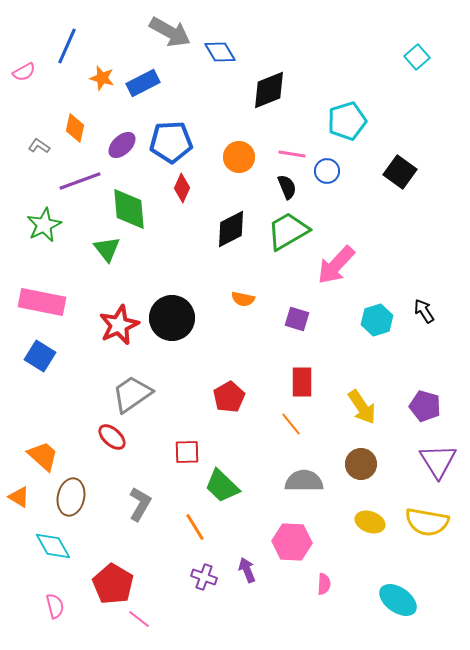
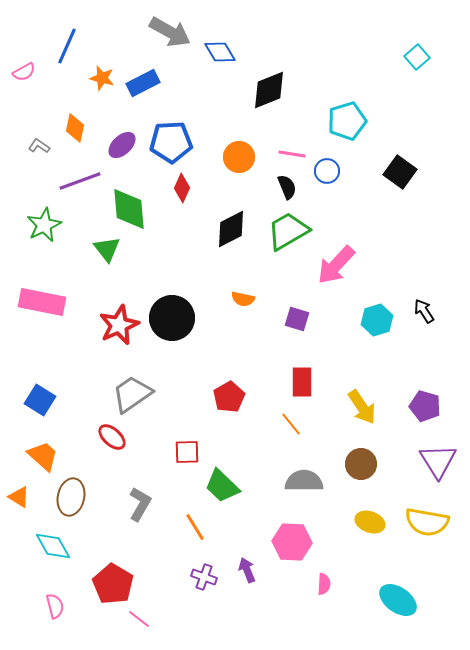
blue square at (40, 356): moved 44 px down
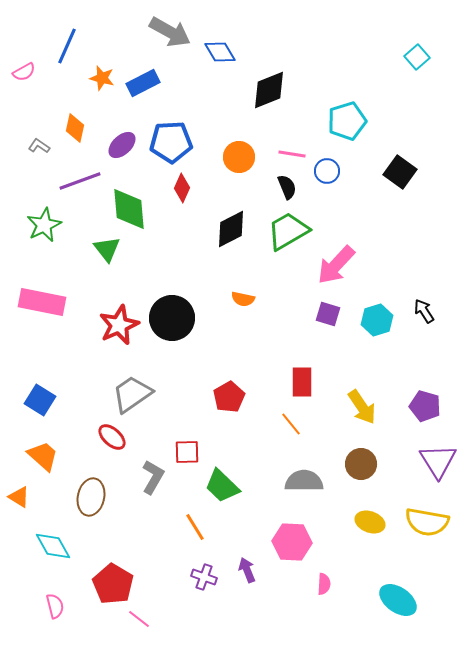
purple square at (297, 319): moved 31 px right, 5 px up
brown ellipse at (71, 497): moved 20 px right
gray L-shape at (140, 504): moved 13 px right, 27 px up
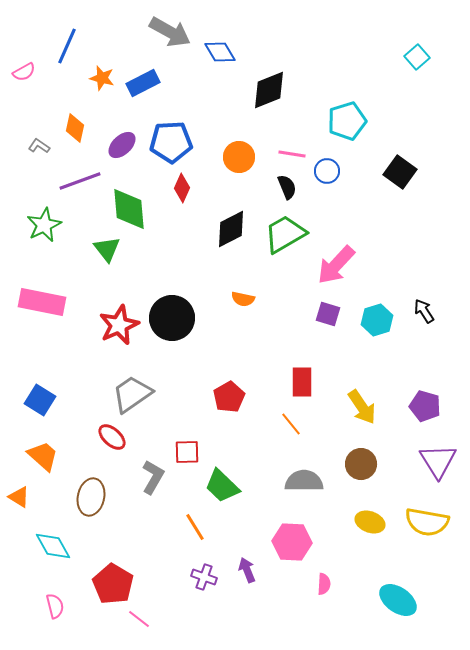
green trapezoid at (288, 231): moved 3 px left, 3 px down
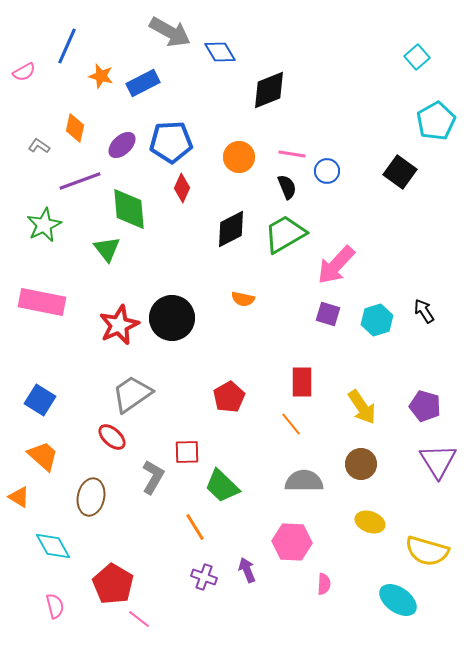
orange star at (102, 78): moved 1 px left, 2 px up
cyan pentagon at (347, 121): moved 89 px right; rotated 12 degrees counterclockwise
yellow semicircle at (427, 522): moved 29 px down; rotated 6 degrees clockwise
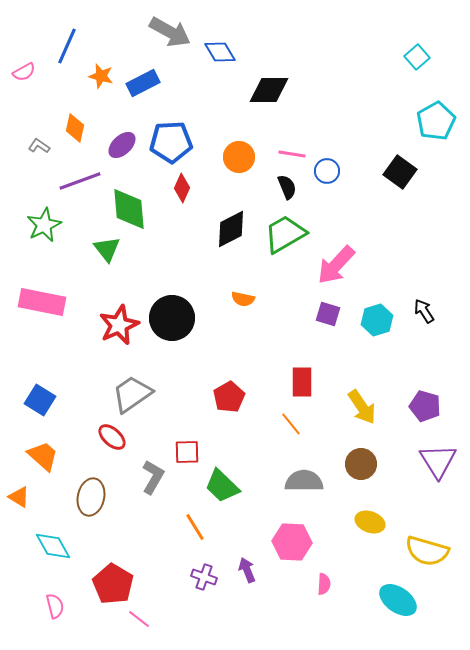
black diamond at (269, 90): rotated 21 degrees clockwise
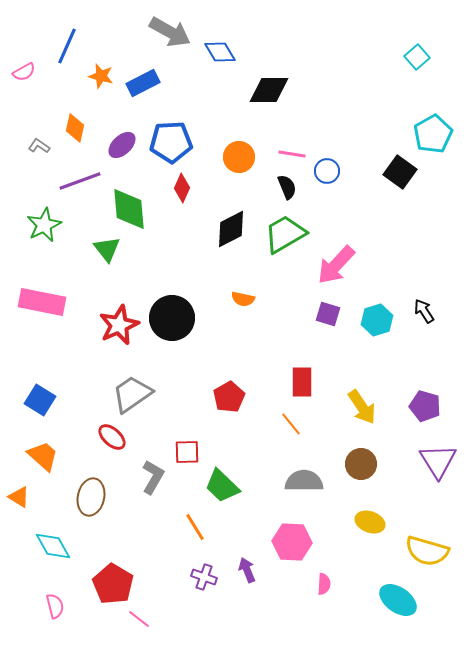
cyan pentagon at (436, 121): moved 3 px left, 13 px down
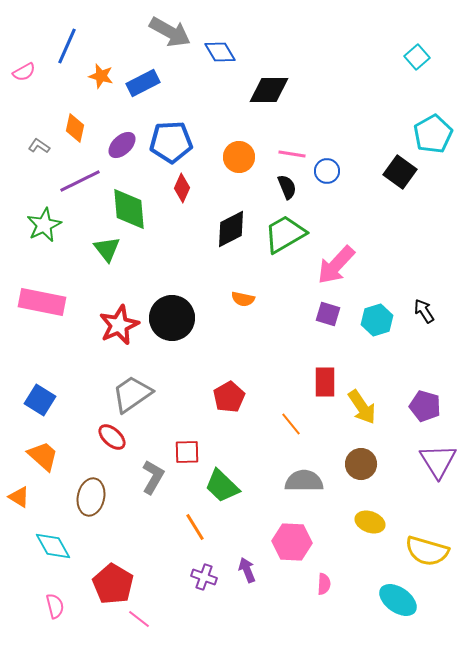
purple line at (80, 181): rotated 6 degrees counterclockwise
red rectangle at (302, 382): moved 23 px right
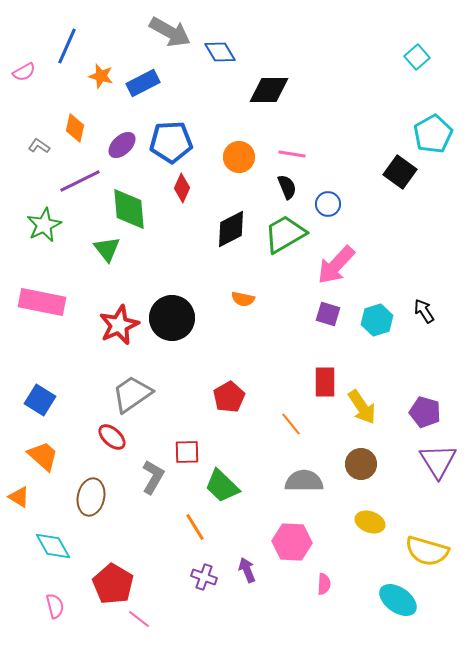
blue circle at (327, 171): moved 1 px right, 33 px down
purple pentagon at (425, 406): moved 6 px down
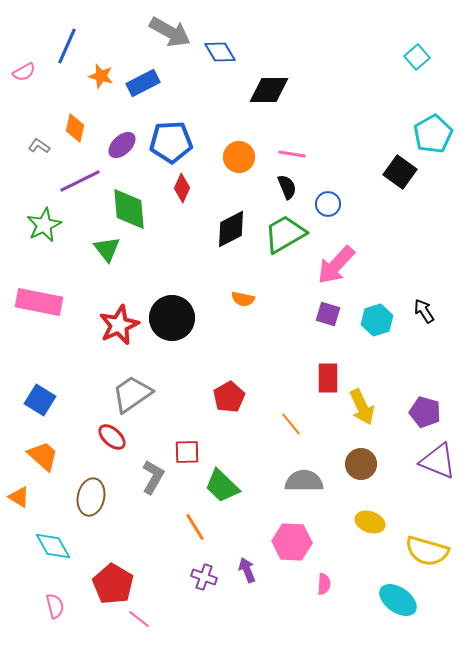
pink rectangle at (42, 302): moved 3 px left
red rectangle at (325, 382): moved 3 px right, 4 px up
yellow arrow at (362, 407): rotated 9 degrees clockwise
purple triangle at (438, 461): rotated 36 degrees counterclockwise
